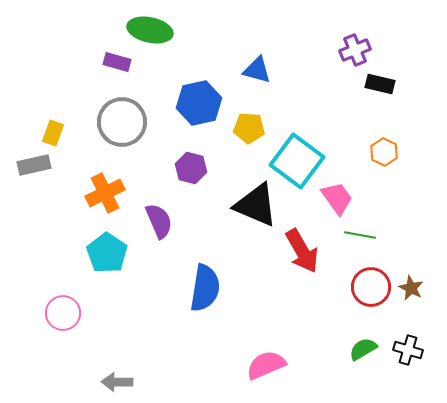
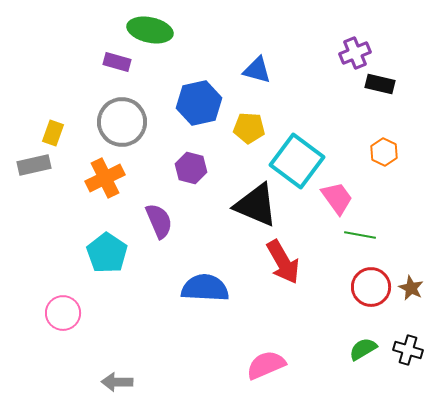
purple cross: moved 3 px down
orange cross: moved 15 px up
red arrow: moved 19 px left, 11 px down
blue semicircle: rotated 96 degrees counterclockwise
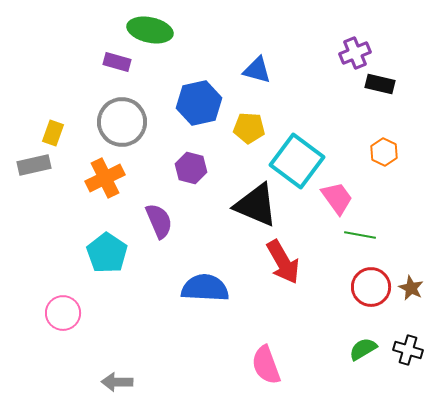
pink semicircle: rotated 87 degrees counterclockwise
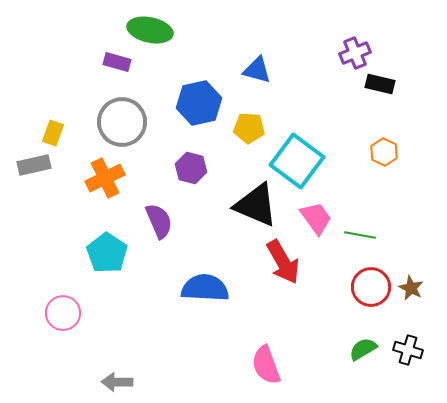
pink trapezoid: moved 21 px left, 20 px down
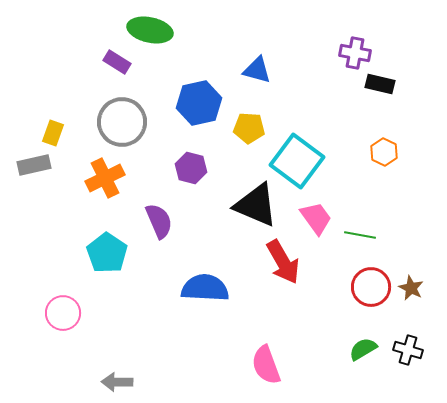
purple cross: rotated 32 degrees clockwise
purple rectangle: rotated 16 degrees clockwise
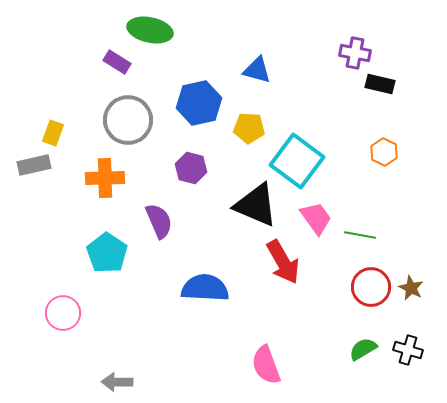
gray circle: moved 6 px right, 2 px up
orange cross: rotated 24 degrees clockwise
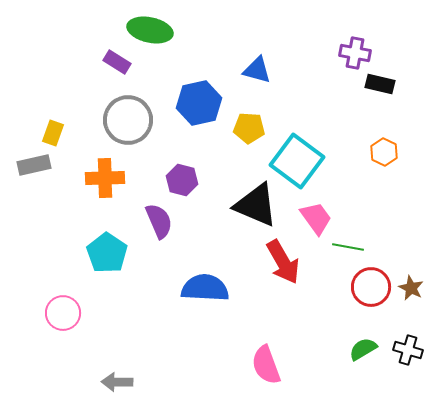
purple hexagon: moved 9 px left, 12 px down
green line: moved 12 px left, 12 px down
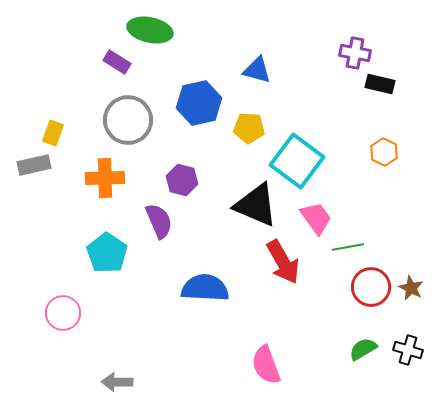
green line: rotated 20 degrees counterclockwise
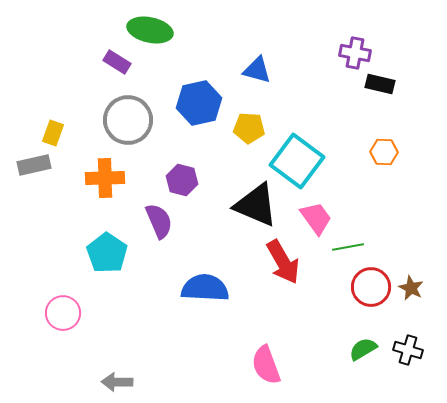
orange hexagon: rotated 24 degrees counterclockwise
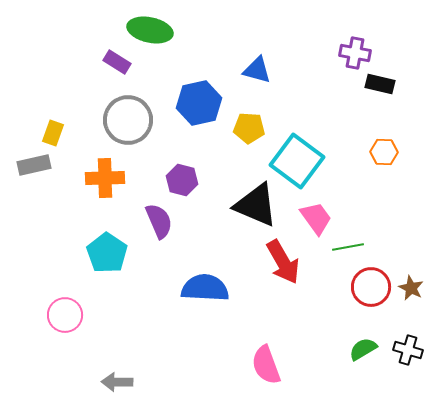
pink circle: moved 2 px right, 2 px down
